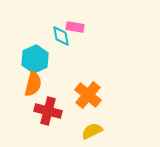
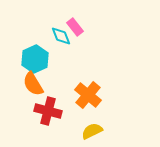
pink rectangle: rotated 42 degrees clockwise
cyan diamond: rotated 10 degrees counterclockwise
orange semicircle: rotated 135 degrees clockwise
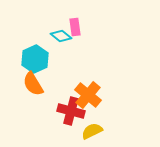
pink rectangle: rotated 30 degrees clockwise
cyan diamond: rotated 30 degrees counterclockwise
red cross: moved 23 px right
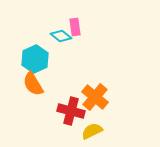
orange cross: moved 7 px right, 2 px down
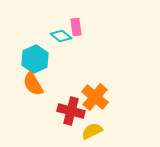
pink rectangle: moved 1 px right
